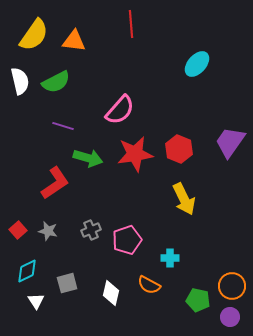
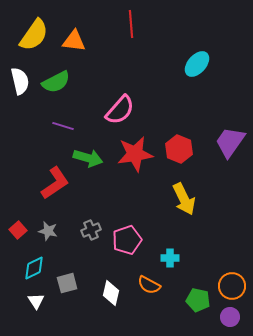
cyan diamond: moved 7 px right, 3 px up
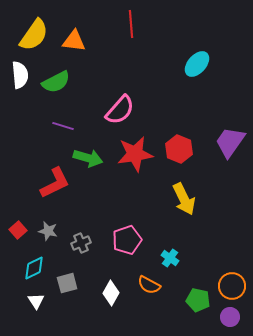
white semicircle: moved 6 px up; rotated 8 degrees clockwise
red L-shape: rotated 8 degrees clockwise
gray cross: moved 10 px left, 13 px down
cyan cross: rotated 36 degrees clockwise
white diamond: rotated 15 degrees clockwise
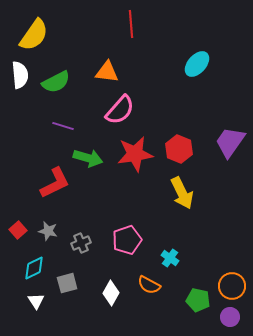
orange triangle: moved 33 px right, 31 px down
yellow arrow: moved 2 px left, 6 px up
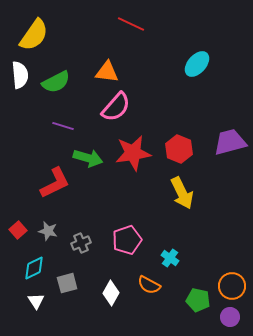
red line: rotated 60 degrees counterclockwise
pink semicircle: moved 4 px left, 3 px up
purple trapezoid: rotated 40 degrees clockwise
red star: moved 2 px left, 1 px up
